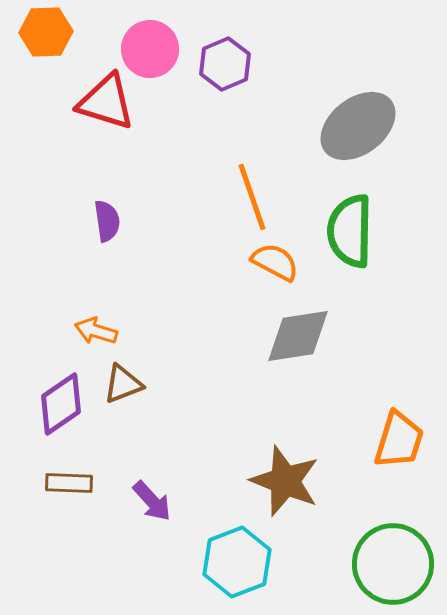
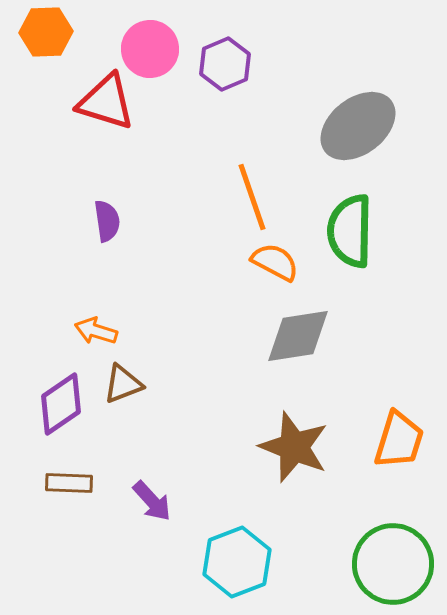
brown star: moved 9 px right, 34 px up
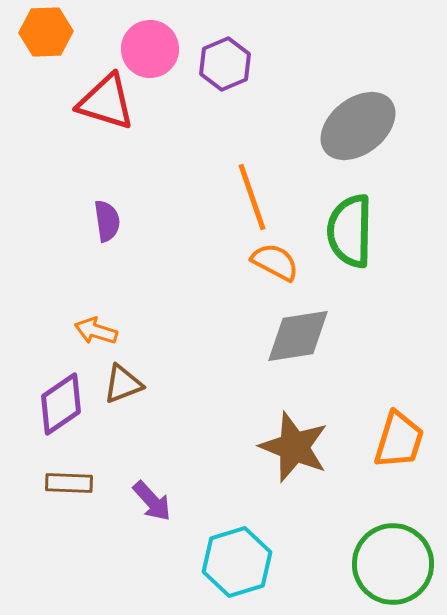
cyan hexagon: rotated 4 degrees clockwise
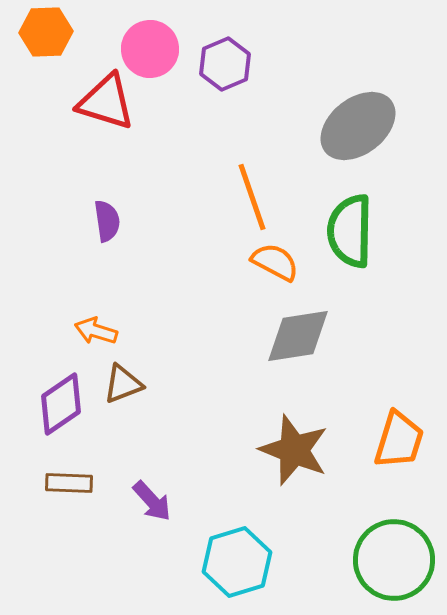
brown star: moved 3 px down
green circle: moved 1 px right, 4 px up
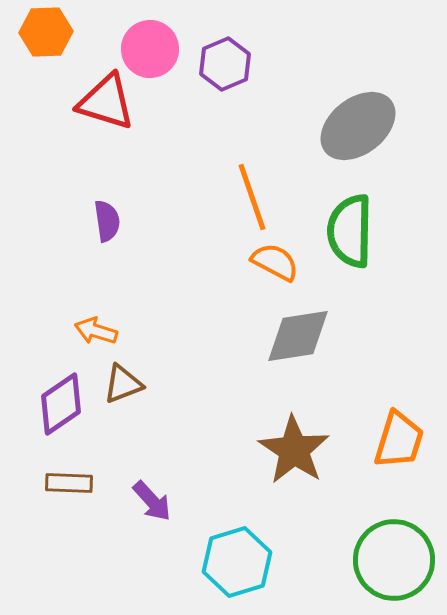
brown star: rotated 12 degrees clockwise
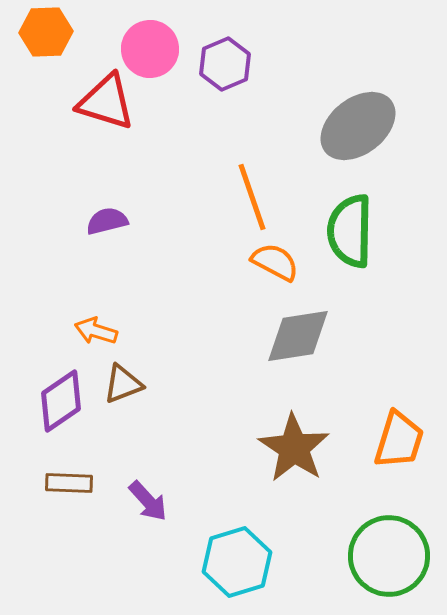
purple semicircle: rotated 96 degrees counterclockwise
purple diamond: moved 3 px up
brown star: moved 2 px up
purple arrow: moved 4 px left
green circle: moved 5 px left, 4 px up
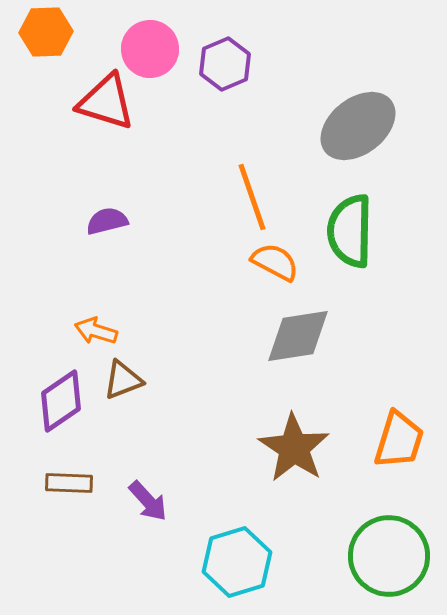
brown triangle: moved 4 px up
